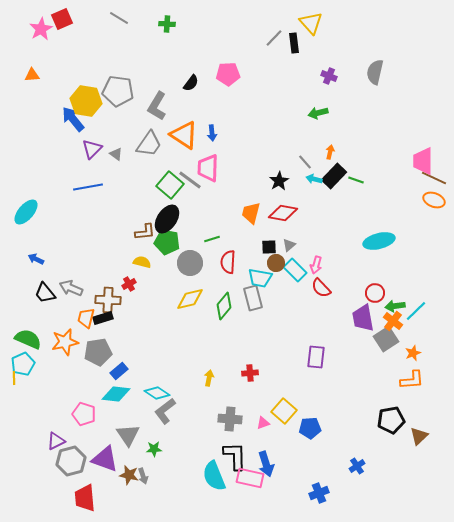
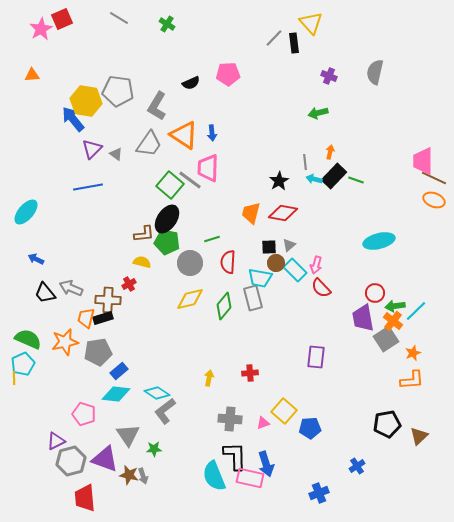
green cross at (167, 24): rotated 28 degrees clockwise
black semicircle at (191, 83): rotated 30 degrees clockwise
gray line at (305, 162): rotated 35 degrees clockwise
brown L-shape at (145, 232): moved 1 px left, 2 px down
black pentagon at (391, 420): moved 4 px left, 4 px down
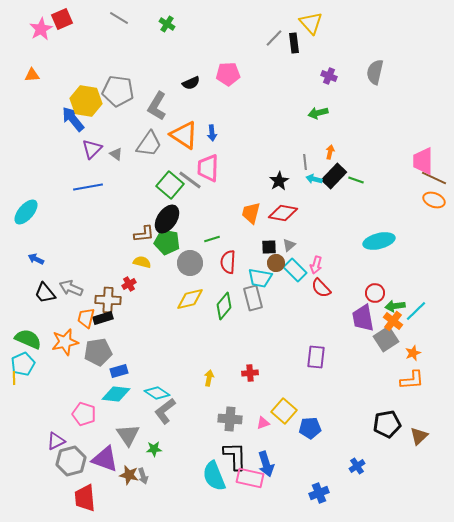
blue rectangle at (119, 371): rotated 24 degrees clockwise
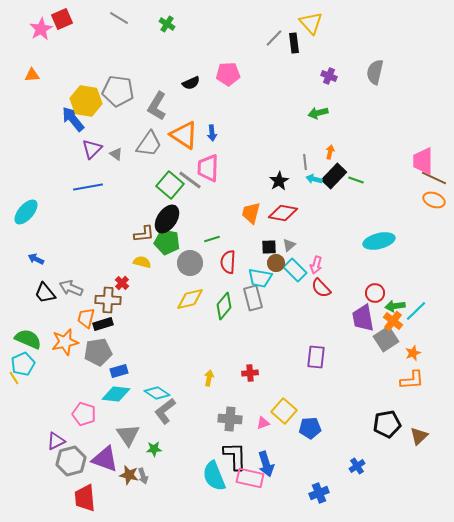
red cross at (129, 284): moved 7 px left, 1 px up; rotated 16 degrees counterclockwise
black rectangle at (103, 318): moved 6 px down
yellow line at (14, 378): rotated 32 degrees counterclockwise
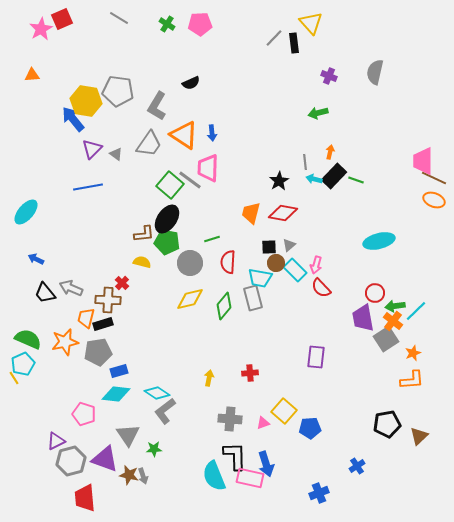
pink pentagon at (228, 74): moved 28 px left, 50 px up
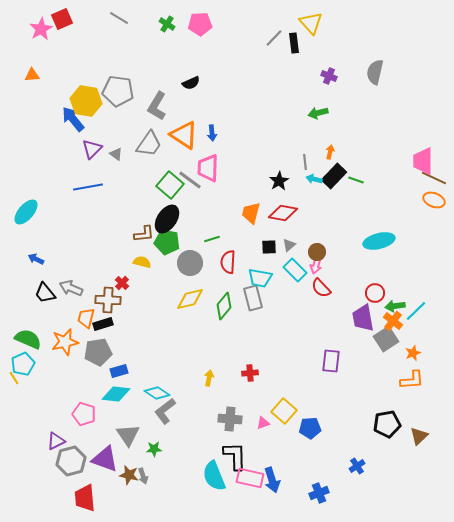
brown circle at (276, 263): moved 41 px right, 11 px up
purple rectangle at (316, 357): moved 15 px right, 4 px down
blue arrow at (266, 464): moved 6 px right, 16 px down
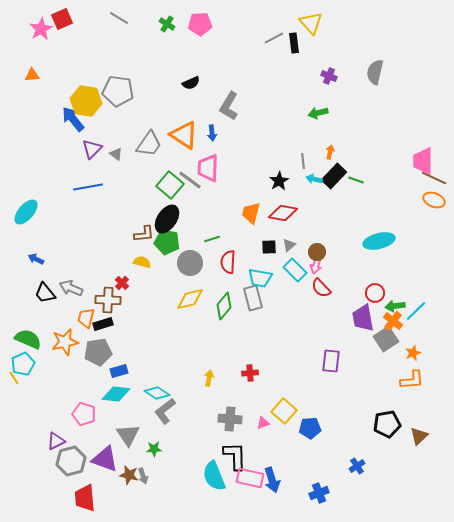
gray line at (274, 38): rotated 18 degrees clockwise
gray L-shape at (157, 106): moved 72 px right
gray line at (305, 162): moved 2 px left, 1 px up
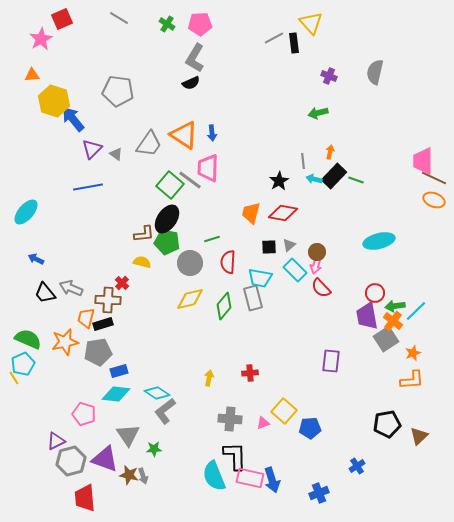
pink star at (41, 29): moved 10 px down
yellow hexagon at (86, 101): moved 32 px left; rotated 8 degrees clockwise
gray L-shape at (229, 106): moved 34 px left, 48 px up
purple trapezoid at (363, 318): moved 4 px right, 2 px up
